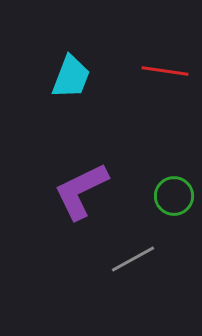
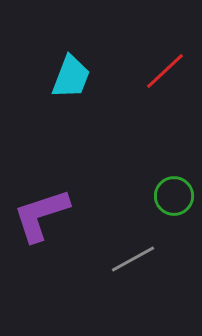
red line: rotated 51 degrees counterclockwise
purple L-shape: moved 40 px left, 24 px down; rotated 8 degrees clockwise
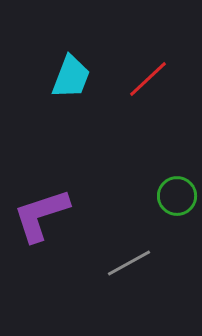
red line: moved 17 px left, 8 px down
green circle: moved 3 px right
gray line: moved 4 px left, 4 px down
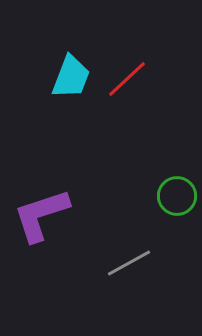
red line: moved 21 px left
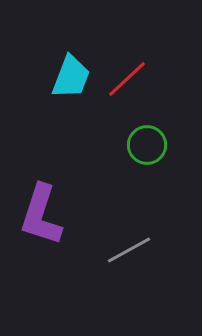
green circle: moved 30 px left, 51 px up
purple L-shape: rotated 54 degrees counterclockwise
gray line: moved 13 px up
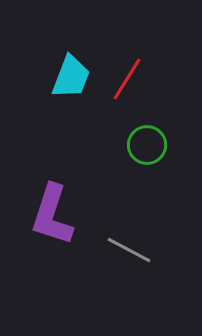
red line: rotated 15 degrees counterclockwise
purple L-shape: moved 11 px right
gray line: rotated 57 degrees clockwise
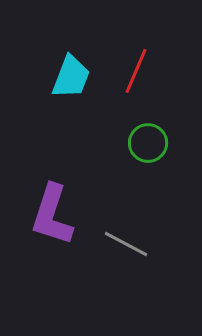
red line: moved 9 px right, 8 px up; rotated 9 degrees counterclockwise
green circle: moved 1 px right, 2 px up
gray line: moved 3 px left, 6 px up
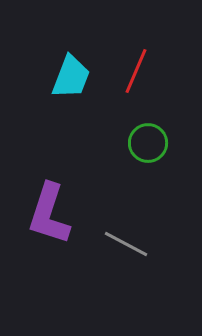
purple L-shape: moved 3 px left, 1 px up
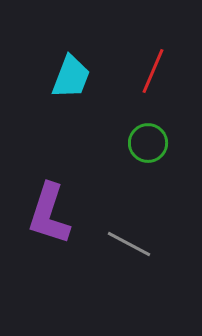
red line: moved 17 px right
gray line: moved 3 px right
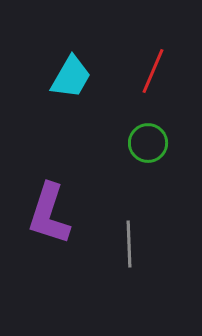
cyan trapezoid: rotated 9 degrees clockwise
gray line: rotated 60 degrees clockwise
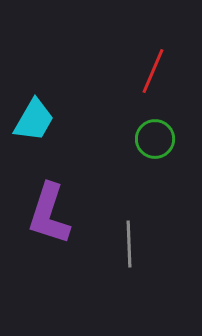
cyan trapezoid: moved 37 px left, 43 px down
green circle: moved 7 px right, 4 px up
